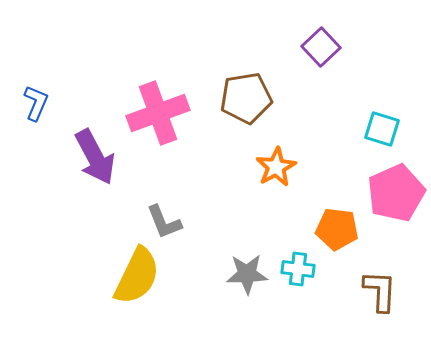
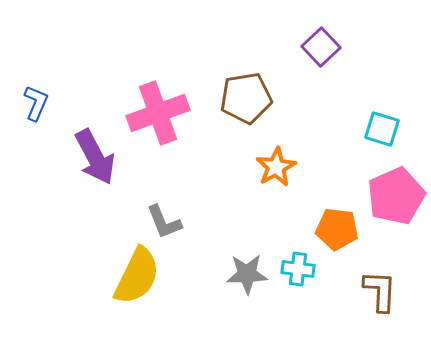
pink pentagon: moved 3 px down
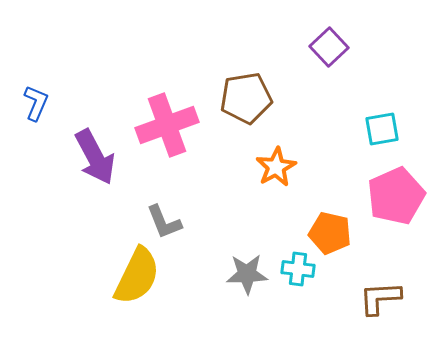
purple square: moved 8 px right
pink cross: moved 9 px right, 12 px down
cyan square: rotated 27 degrees counterclockwise
orange pentagon: moved 7 px left, 4 px down; rotated 6 degrees clockwise
brown L-shape: moved 7 px down; rotated 96 degrees counterclockwise
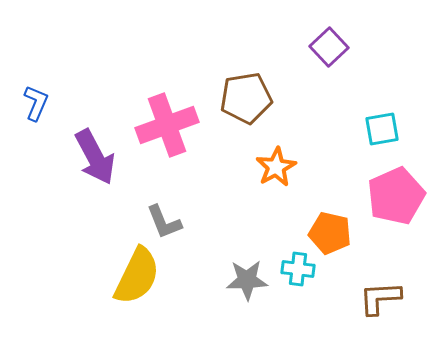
gray star: moved 6 px down
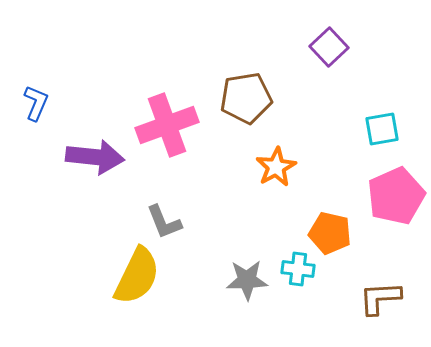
purple arrow: rotated 56 degrees counterclockwise
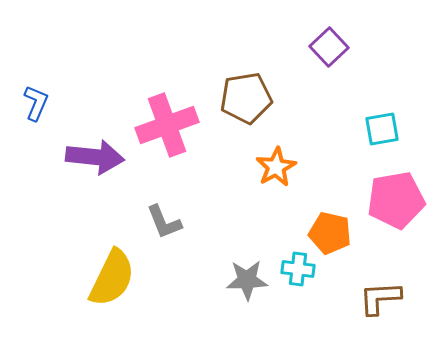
pink pentagon: moved 4 px down; rotated 14 degrees clockwise
yellow semicircle: moved 25 px left, 2 px down
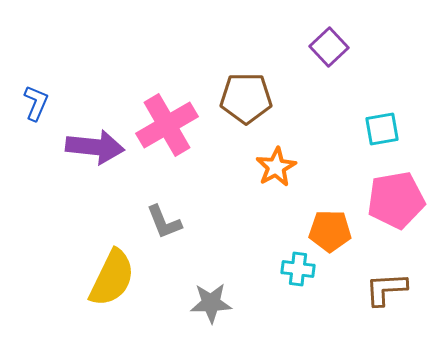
brown pentagon: rotated 9 degrees clockwise
pink cross: rotated 10 degrees counterclockwise
purple arrow: moved 10 px up
orange pentagon: moved 2 px up; rotated 12 degrees counterclockwise
gray star: moved 36 px left, 23 px down
brown L-shape: moved 6 px right, 9 px up
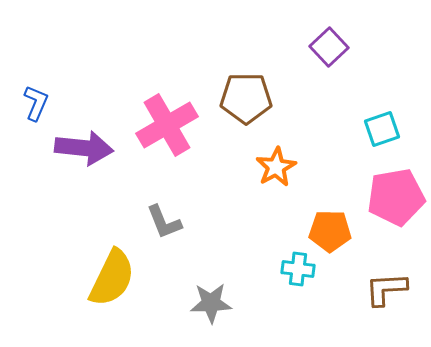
cyan square: rotated 9 degrees counterclockwise
purple arrow: moved 11 px left, 1 px down
pink pentagon: moved 3 px up
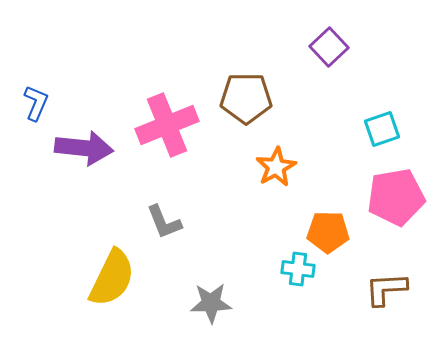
pink cross: rotated 8 degrees clockwise
orange pentagon: moved 2 px left, 1 px down
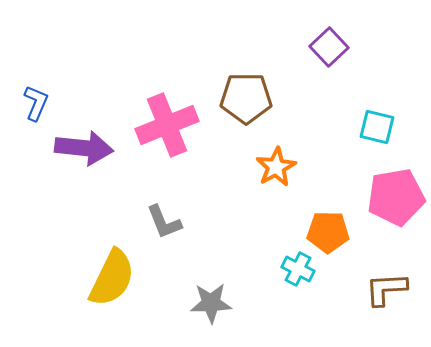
cyan square: moved 5 px left, 2 px up; rotated 33 degrees clockwise
cyan cross: rotated 20 degrees clockwise
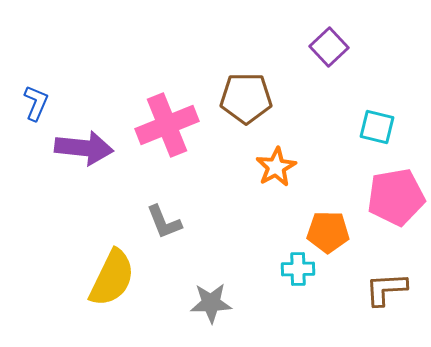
cyan cross: rotated 28 degrees counterclockwise
